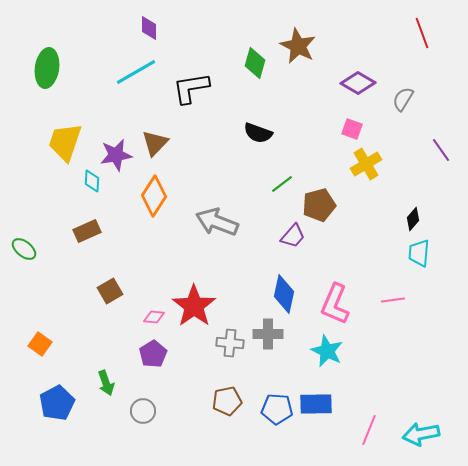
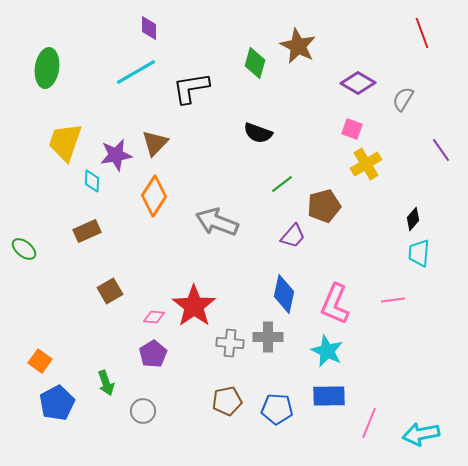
brown pentagon at (319, 205): moved 5 px right, 1 px down
gray cross at (268, 334): moved 3 px down
orange square at (40, 344): moved 17 px down
blue rectangle at (316, 404): moved 13 px right, 8 px up
pink line at (369, 430): moved 7 px up
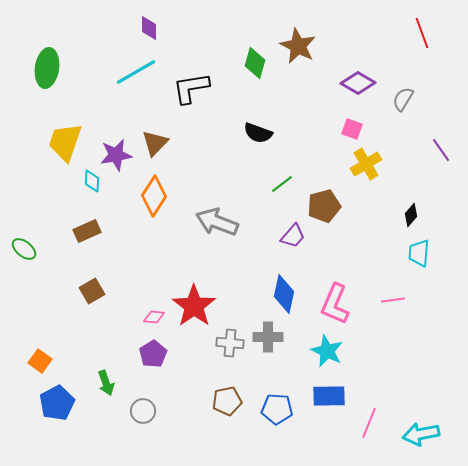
black diamond at (413, 219): moved 2 px left, 4 px up
brown square at (110, 291): moved 18 px left
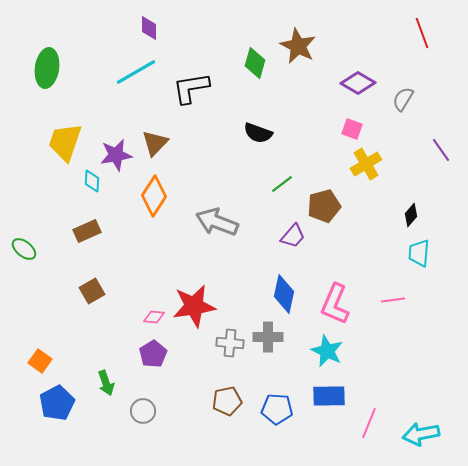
red star at (194, 306): rotated 27 degrees clockwise
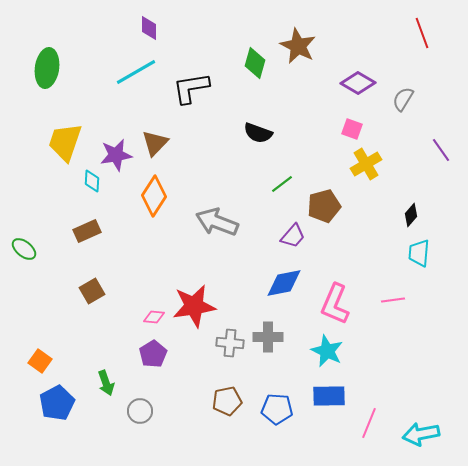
blue diamond at (284, 294): moved 11 px up; rotated 66 degrees clockwise
gray circle at (143, 411): moved 3 px left
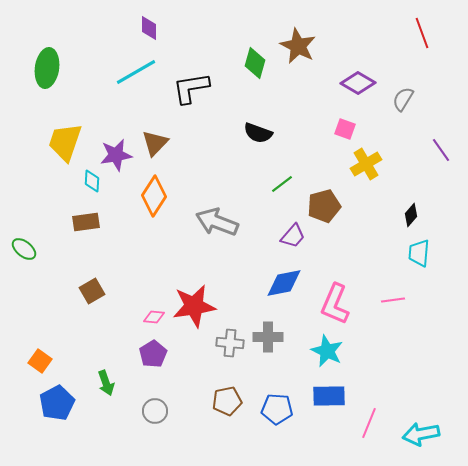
pink square at (352, 129): moved 7 px left
brown rectangle at (87, 231): moved 1 px left, 9 px up; rotated 16 degrees clockwise
gray circle at (140, 411): moved 15 px right
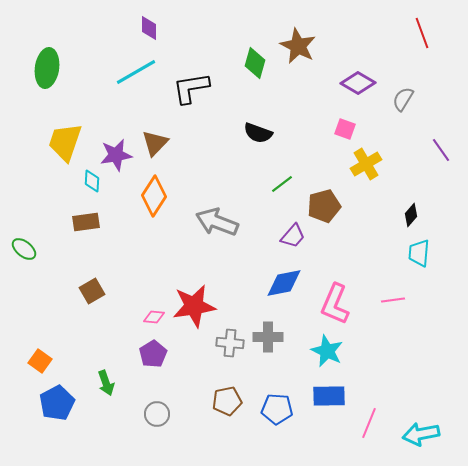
gray circle at (155, 411): moved 2 px right, 3 px down
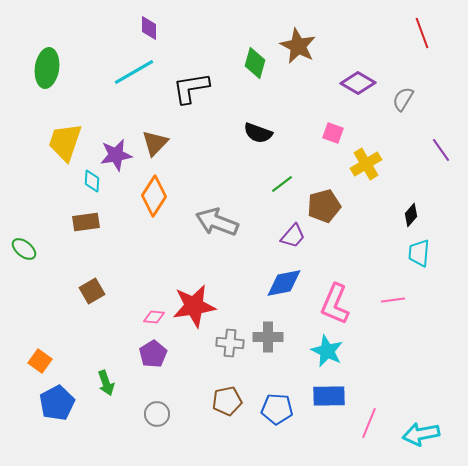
cyan line at (136, 72): moved 2 px left
pink square at (345, 129): moved 12 px left, 4 px down
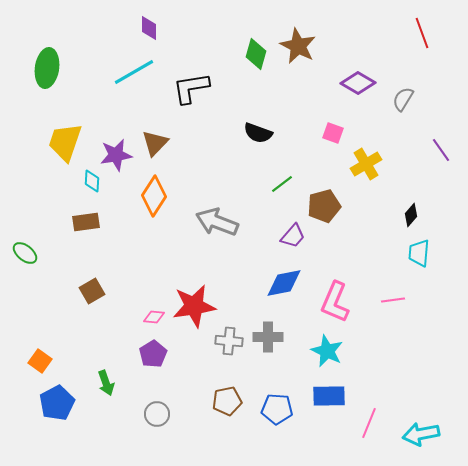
green diamond at (255, 63): moved 1 px right, 9 px up
green ellipse at (24, 249): moved 1 px right, 4 px down
pink L-shape at (335, 304): moved 2 px up
gray cross at (230, 343): moved 1 px left, 2 px up
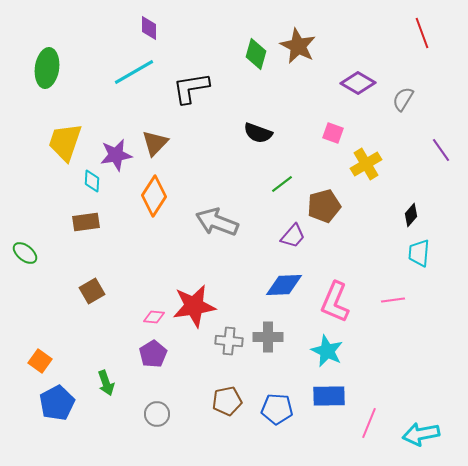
blue diamond at (284, 283): moved 2 px down; rotated 9 degrees clockwise
